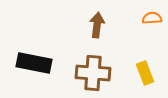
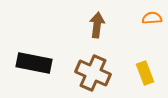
brown cross: rotated 20 degrees clockwise
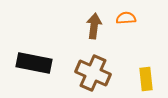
orange semicircle: moved 26 px left
brown arrow: moved 3 px left, 1 px down
yellow rectangle: moved 1 px right, 6 px down; rotated 15 degrees clockwise
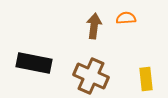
brown cross: moved 2 px left, 3 px down
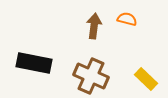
orange semicircle: moved 1 px right, 1 px down; rotated 18 degrees clockwise
yellow rectangle: rotated 40 degrees counterclockwise
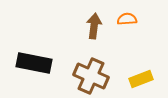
orange semicircle: rotated 18 degrees counterclockwise
yellow rectangle: moved 5 px left; rotated 65 degrees counterclockwise
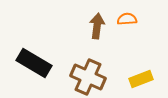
brown arrow: moved 3 px right
black rectangle: rotated 20 degrees clockwise
brown cross: moved 3 px left, 1 px down
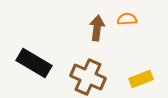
brown arrow: moved 2 px down
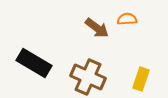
brown arrow: rotated 120 degrees clockwise
yellow rectangle: rotated 50 degrees counterclockwise
